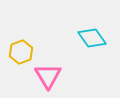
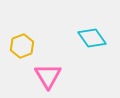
yellow hexagon: moved 1 px right, 6 px up
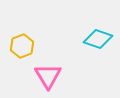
cyan diamond: moved 6 px right, 1 px down; rotated 36 degrees counterclockwise
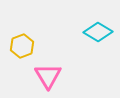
cyan diamond: moved 7 px up; rotated 12 degrees clockwise
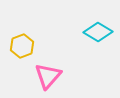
pink triangle: rotated 12 degrees clockwise
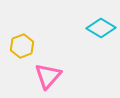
cyan diamond: moved 3 px right, 4 px up
